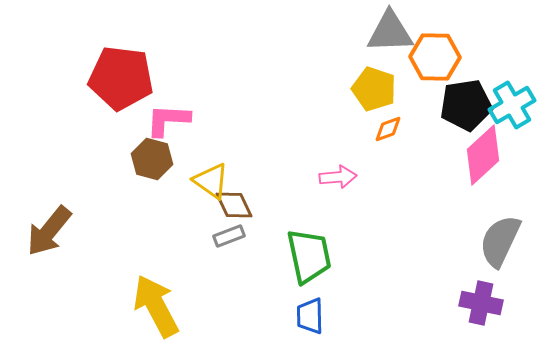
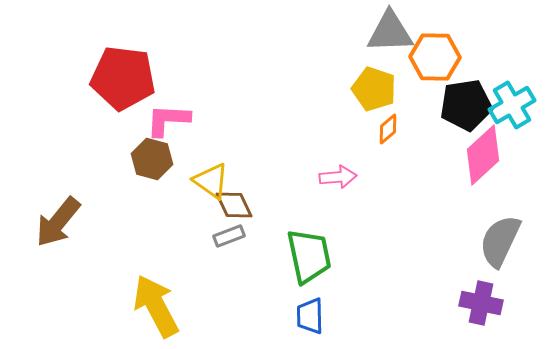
red pentagon: moved 2 px right
orange diamond: rotated 20 degrees counterclockwise
brown arrow: moved 9 px right, 9 px up
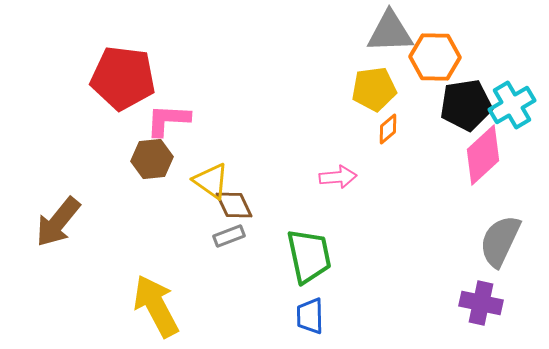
yellow pentagon: rotated 27 degrees counterclockwise
brown hexagon: rotated 21 degrees counterclockwise
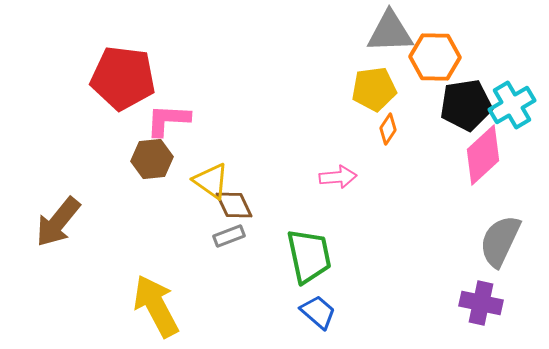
orange diamond: rotated 16 degrees counterclockwise
blue trapezoid: moved 8 px right, 4 px up; rotated 132 degrees clockwise
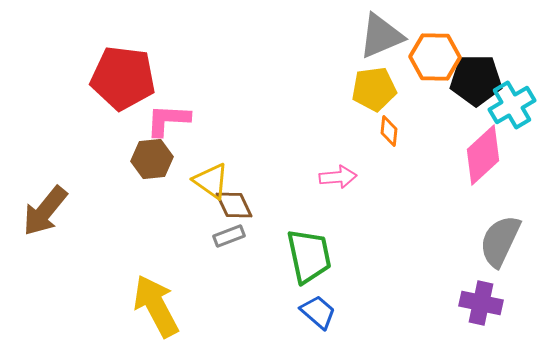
gray triangle: moved 9 px left, 4 px down; rotated 21 degrees counterclockwise
black pentagon: moved 10 px right, 25 px up; rotated 9 degrees clockwise
orange diamond: moved 1 px right, 2 px down; rotated 28 degrees counterclockwise
brown arrow: moved 13 px left, 11 px up
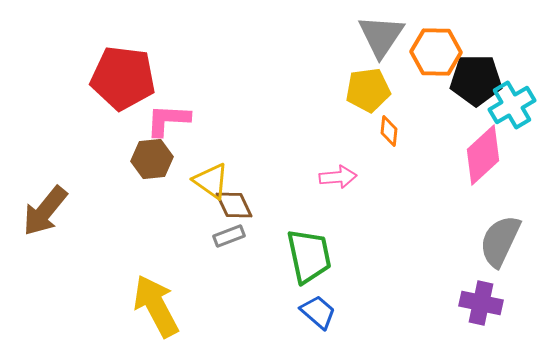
gray triangle: rotated 33 degrees counterclockwise
orange hexagon: moved 1 px right, 5 px up
yellow pentagon: moved 6 px left, 1 px down
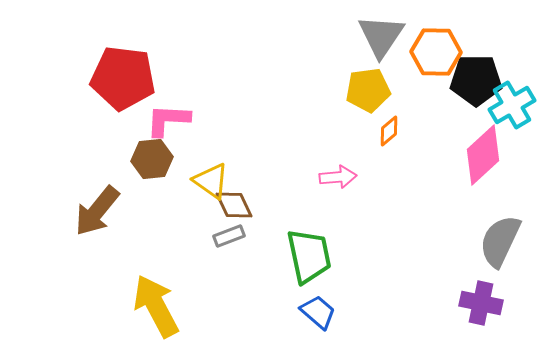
orange diamond: rotated 44 degrees clockwise
brown arrow: moved 52 px right
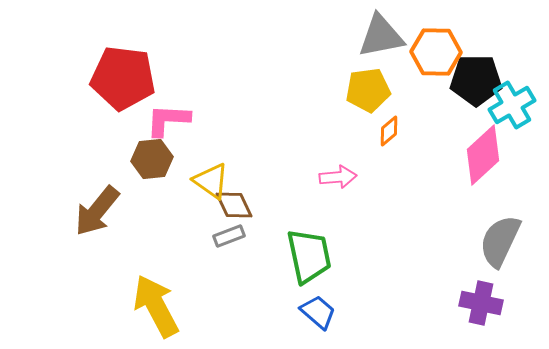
gray triangle: rotated 45 degrees clockwise
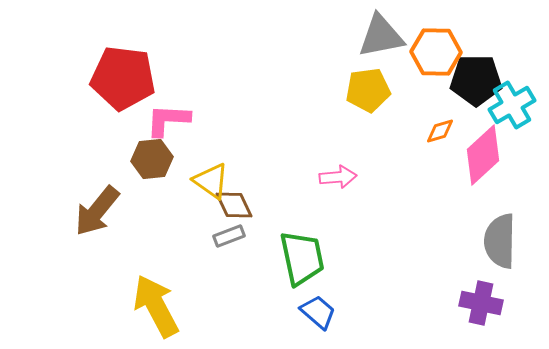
orange diamond: moved 51 px right; rotated 24 degrees clockwise
gray semicircle: rotated 24 degrees counterclockwise
green trapezoid: moved 7 px left, 2 px down
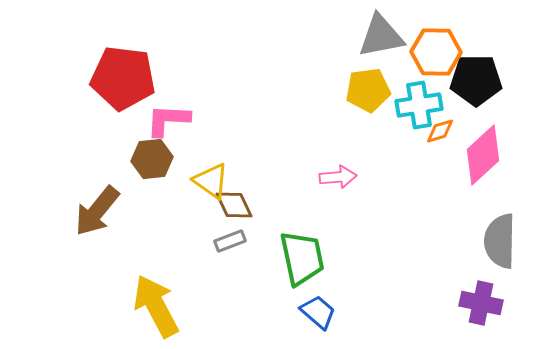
cyan cross: moved 93 px left; rotated 21 degrees clockwise
gray rectangle: moved 1 px right, 5 px down
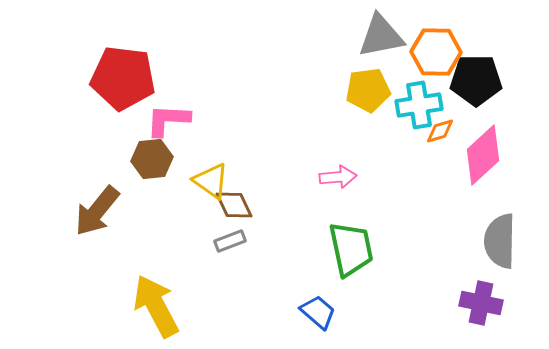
green trapezoid: moved 49 px right, 9 px up
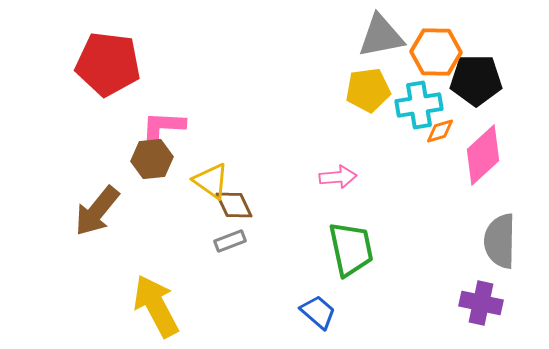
red pentagon: moved 15 px left, 14 px up
pink L-shape: moved 5 px left, 7 px down
